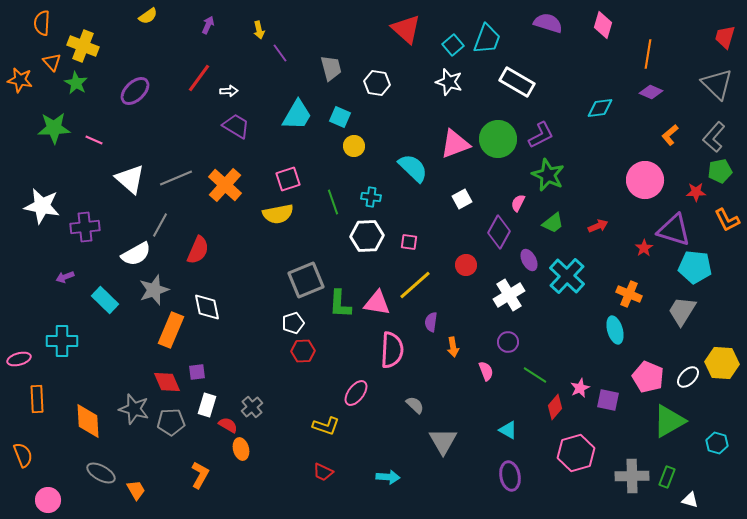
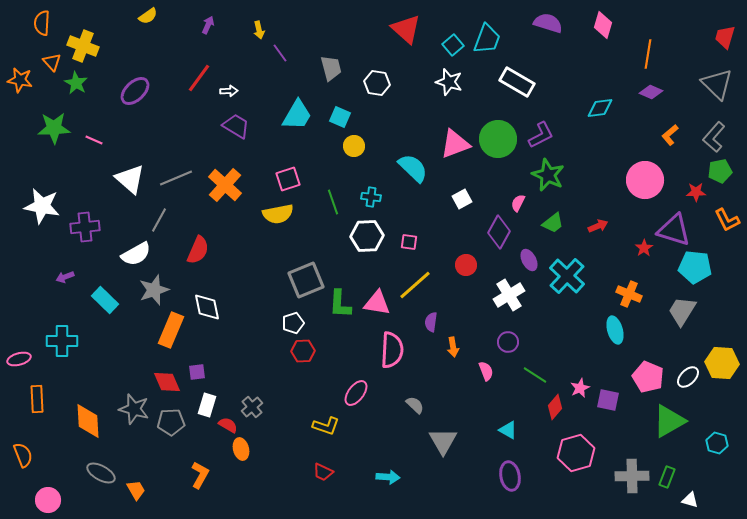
gray line at (160, 225): moved 1 px left, 5 px up
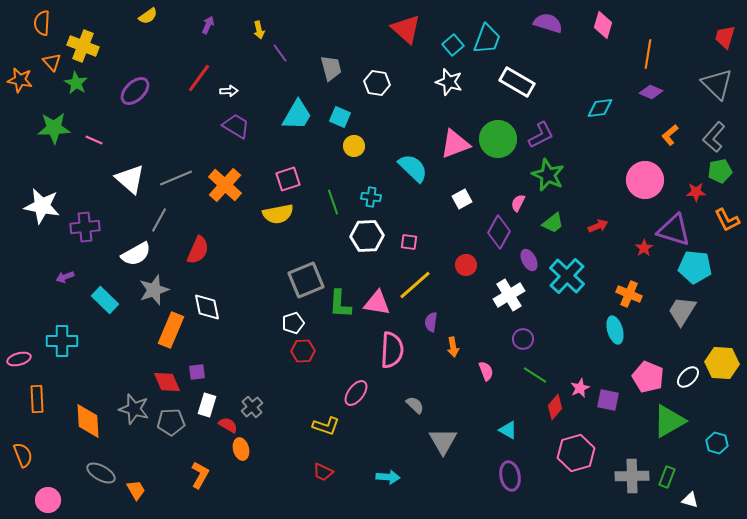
purple circle at (508, 342): moved 15 px right, 3 px up
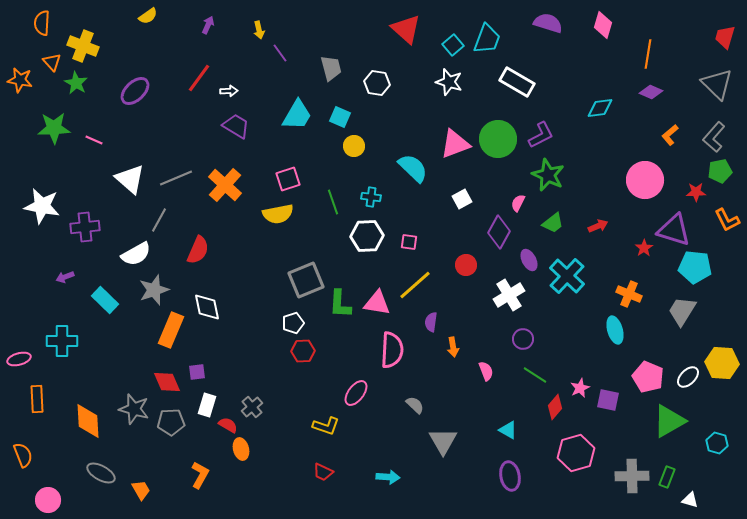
orange trapezoid at (136, 490): moved 5 px right
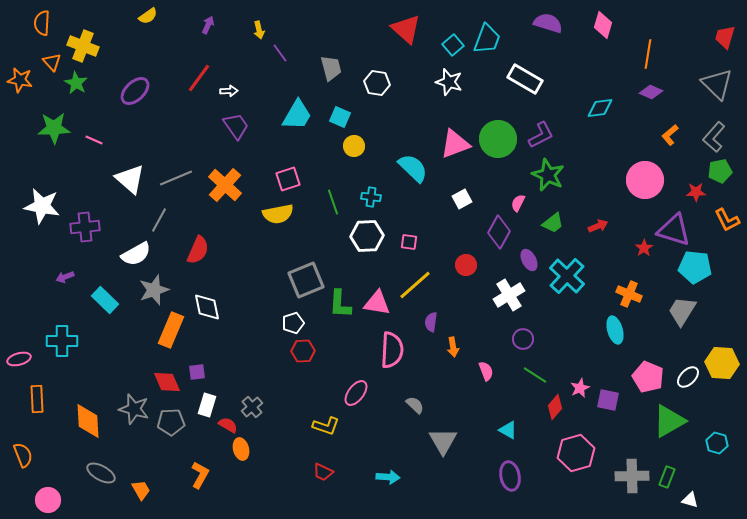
white rectangle at (517, 82): moved 8 px right, 3 px up
purple trapezoid at (236, 126): rotated 24 degrees clockwise
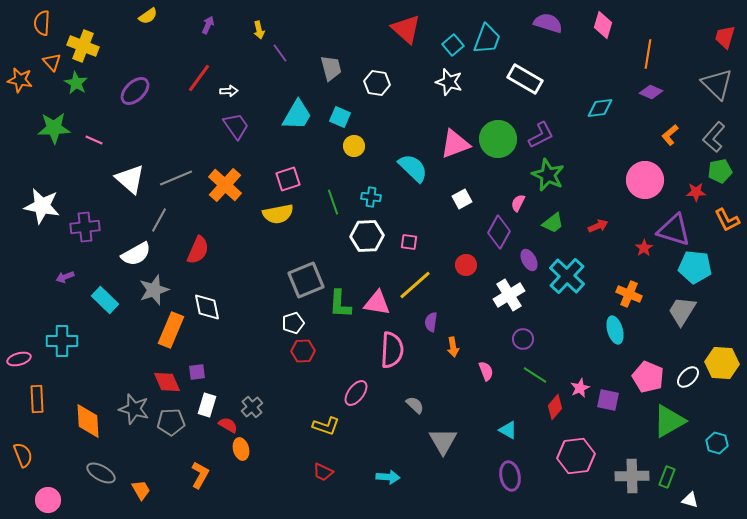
pink hexagon at (576, 453): moved 3 px down; rotated 9 degrees clockwise
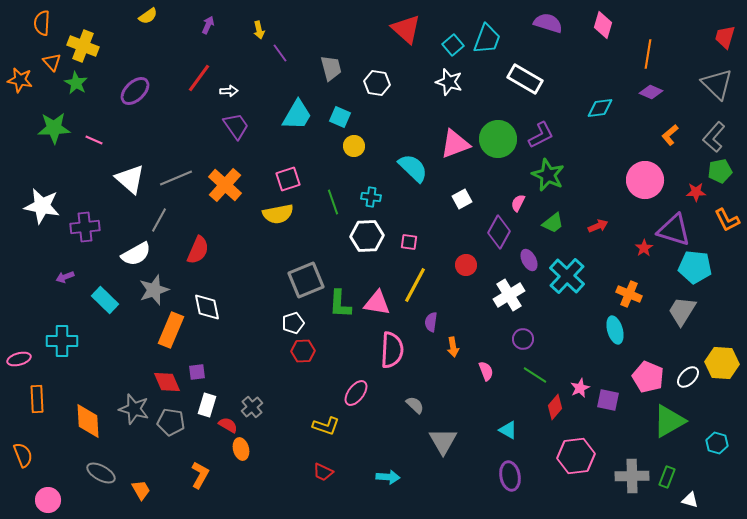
yellow line at (415, 285): rotated 21 degrees counterclockwise
gray pentagon at (171, 422): rotated 12 degrees clockwise
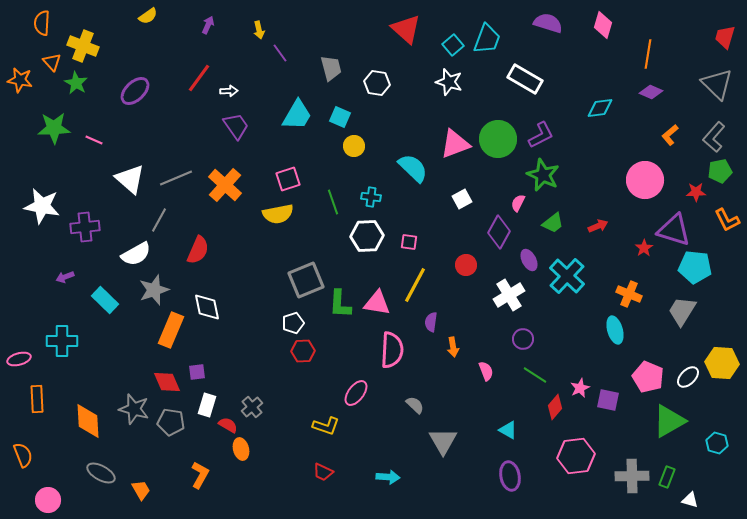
green star at (548, 175): moved 5 px left
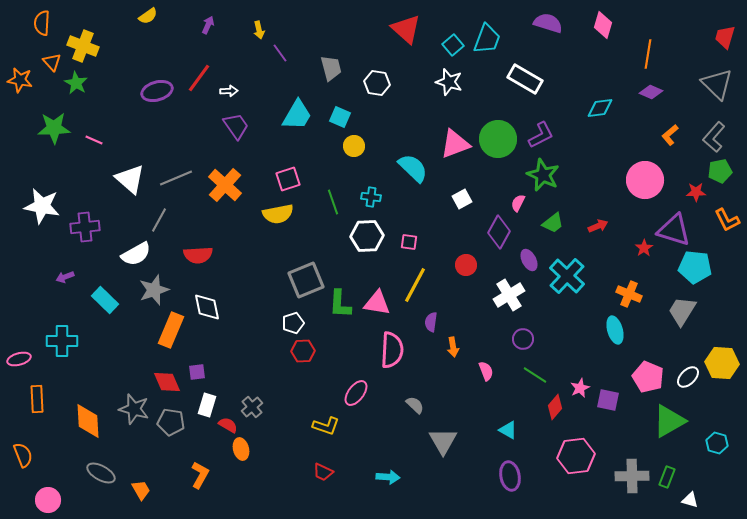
purple ellipse at (135, 91): moved 22 px right; rotated 28 degrees clockwise
red semicircle at (198, 250): moved 5 px down; rotated 64 degrees clockwise
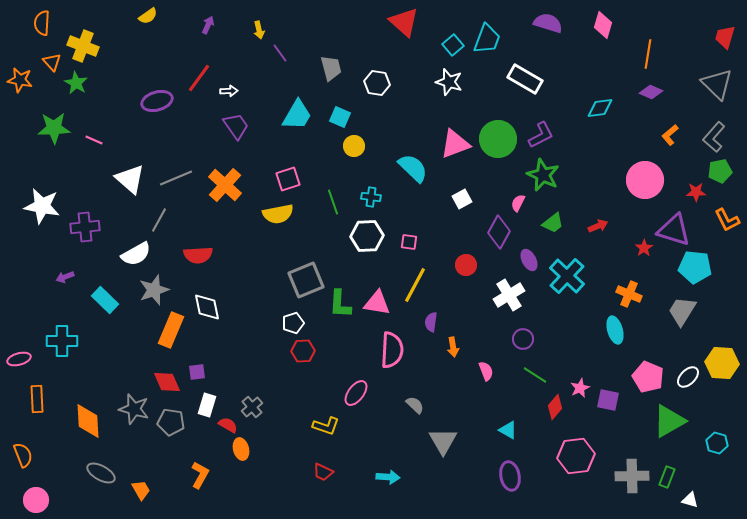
red triangle at (406, 29): moved 2 px left, 7 px up
purple ellipse at (157, 91): moved 10 px down
pink circle at (48, 500): moved 12 px left
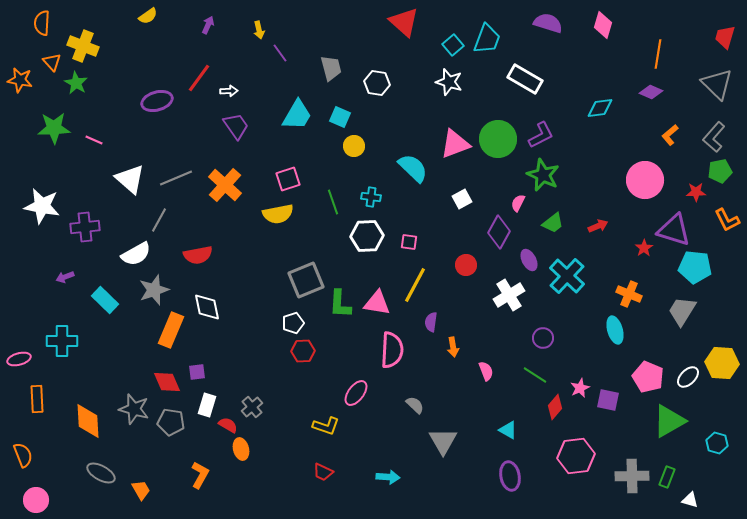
orange line at (648, 54): moved 10 px right
red semicircle at (198, 255): rotated 8 degrees counterclockwise
purple circle at (523, 339): moved 20 px right, 1 px up
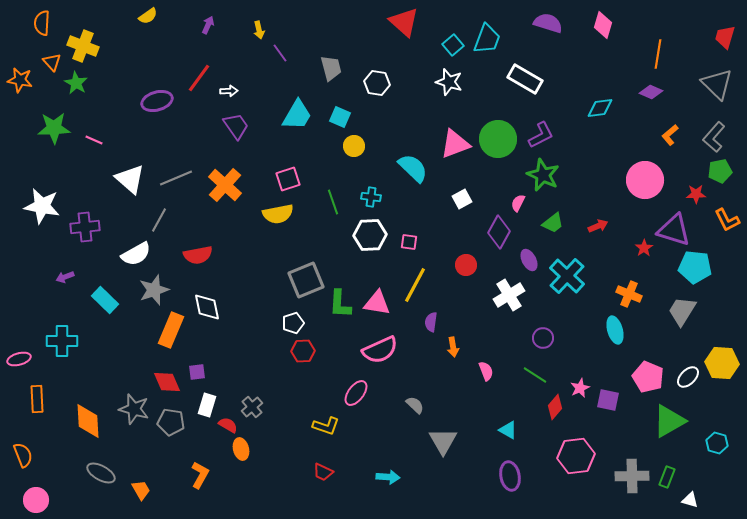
red star at (696, 192): moved 2 px down
white hexagon at (367, 236): moved 3 px right, 1 px up
pink semicircle at (392, 350): moved 12 px left; rotated 63 degrees clockwise
